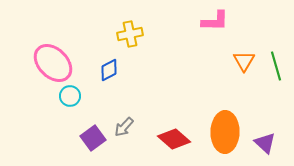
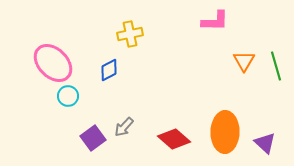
cyan circle: moved 2 px left
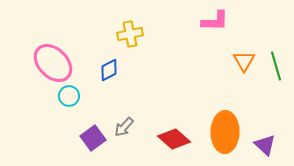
cyan circle: moved 1 px right
purple triangle: moved 2 px down
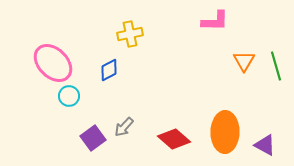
purple triangle: rotated 15 degrees counterclockwise
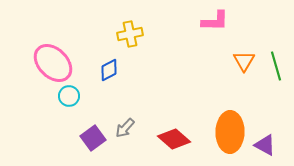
gray arrow: moved 1 px right, 1 px down
orange ellipse: moved 5 px right
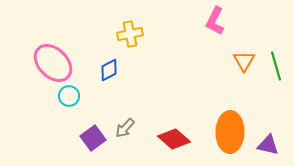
pink L-shape: rotated 116 degrees clockwise
purple triangle: moved 3 px right; rotated 15 degrees counterclockwise
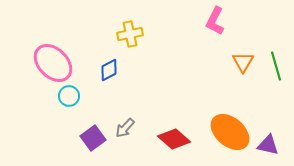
orange triangle: moved 1 px left, 1 px down
orange ellipse: rotated 51 degrees counterclockwise
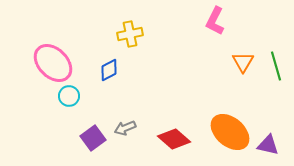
gray arrow: rotated 25 degrees clockwise
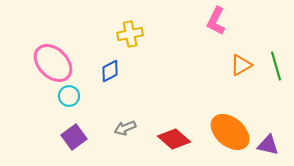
pink L-shape: moved 1 px right
orange triangle: moved 2 px left, 3 px down; rotated 30 degrees clockwise
blue diamond: moved 1 px right, 1 px down
purple square: moved 19 px left, 1 px up
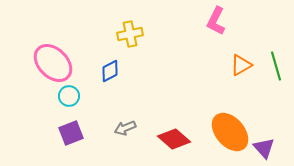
orange ellipse: rotated 9 degrees clockwise
purple square: moved 3 px left, 4 px up; rotated 15 degrees clockwise
purple triangle: moved 4 px left, 3 px down; rotated 35 degrees clockwise
